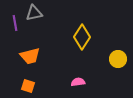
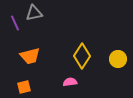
purple line: rotated 14 degrees counterclockwise
yellow diamond: moved 19 px down
pink semicircle: moved 8 px left
orange square: moved 4 px left, 1 px down; rotated 32 degrees counterclockwise
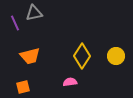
yellow circle: moved 2 px left, 3 px up
orange square: moved 1 px left
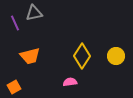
orange square: moved 9 px left; rotated 16 degrees counterclockwise
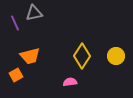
orange square: moved 2 px right, 12 px up
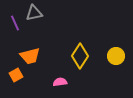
yellow diamond: moved 2 px left
pink semicircle: moved 10 px left
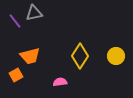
purple line: moved 2 px up; rotated 14 degrees counterclockwise
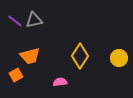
gray triangle: moved 7 px down
purple line: rotated 14 degrees counterclockwise
yellow circle: moved 3 px right, 2 px down
